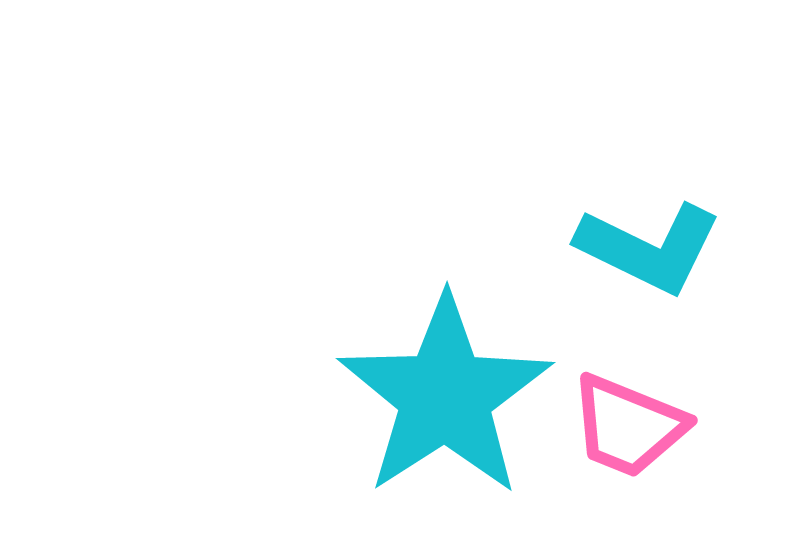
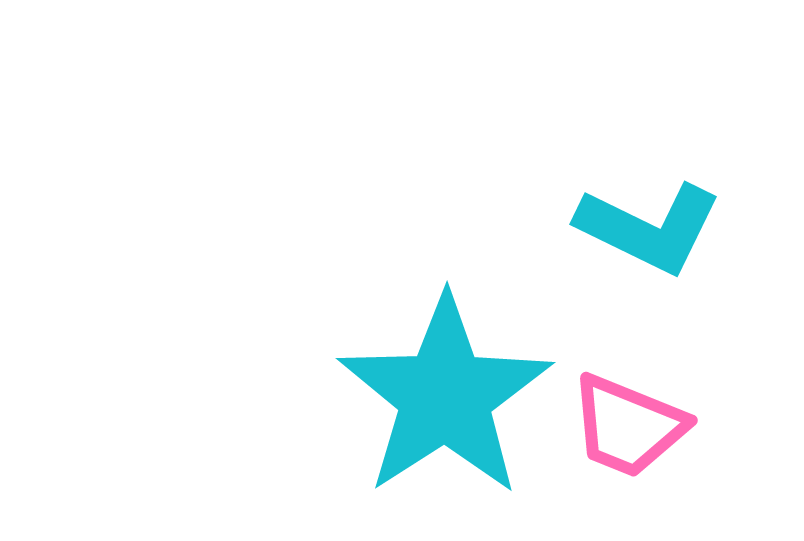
cyan L-shape: moved 20 px up
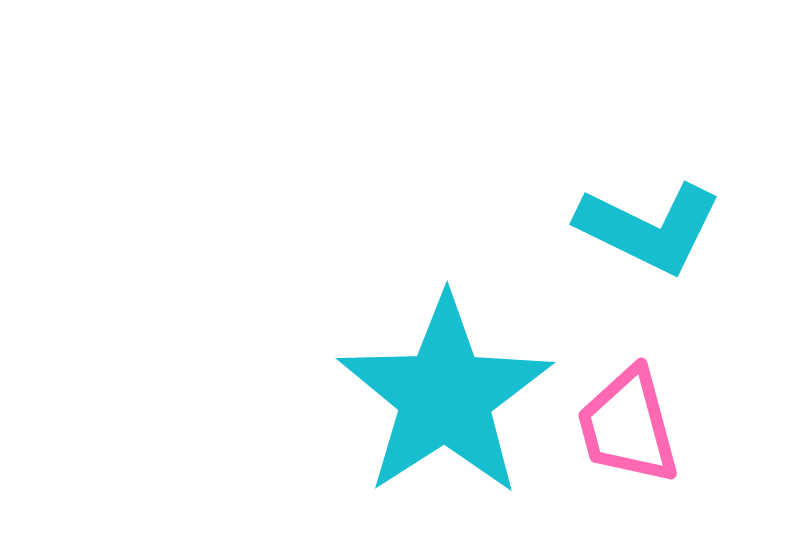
pink trapezoid: rotated 53 degrees clockwise
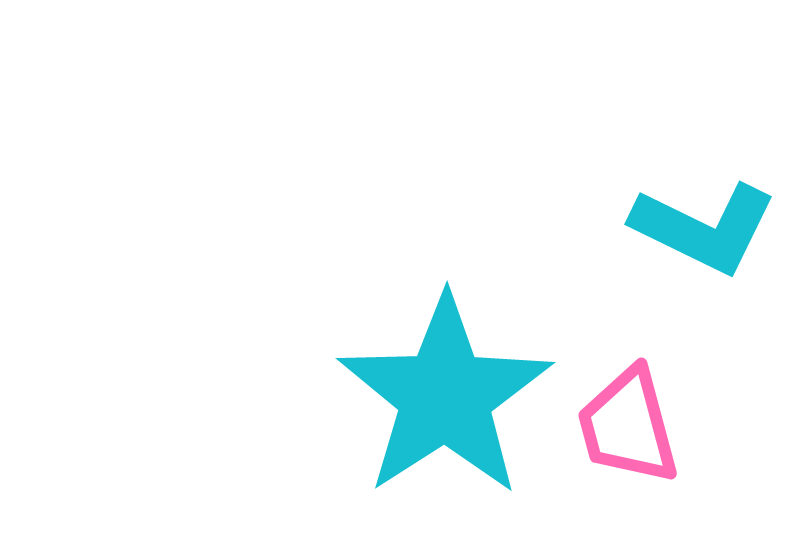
cyan L-shape: moved 55 px right
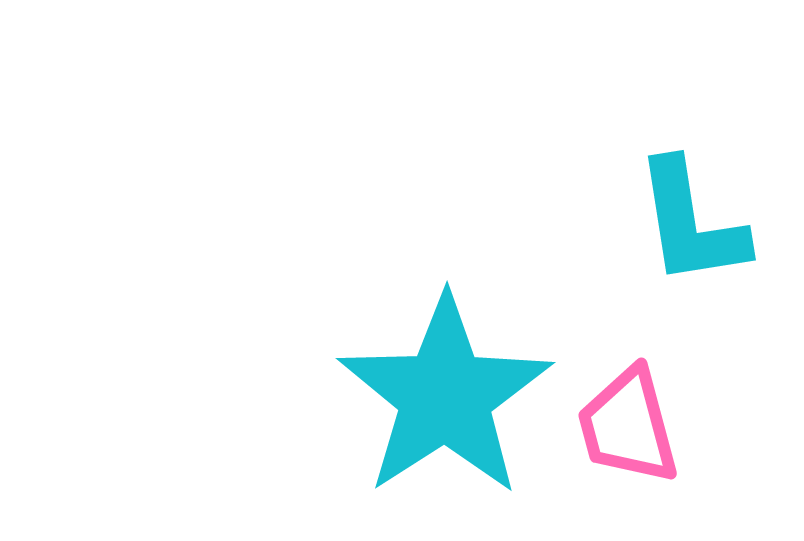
cyan L-shape: moved 13 px left, 5 px up; rotated 55 degrees clockwise
